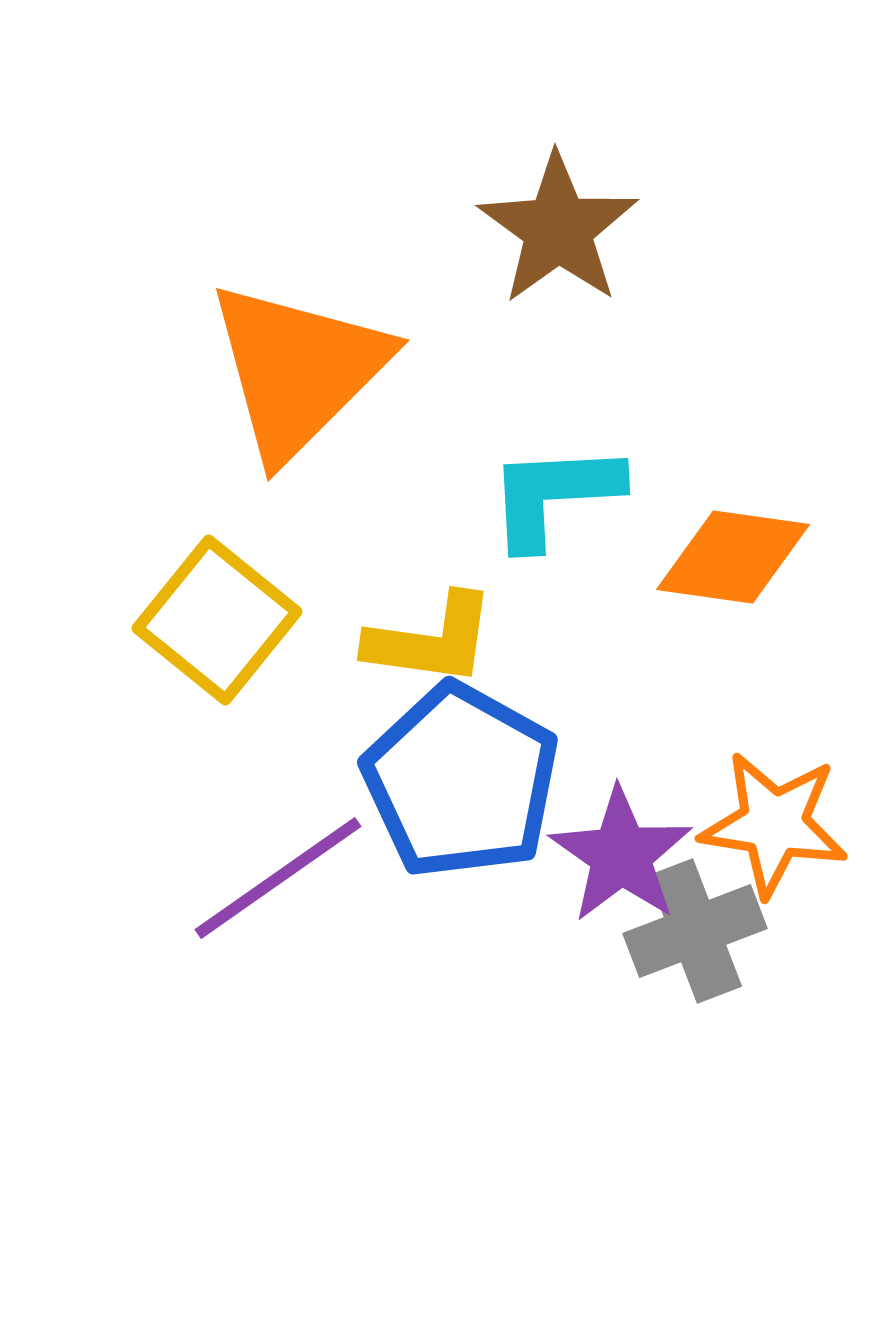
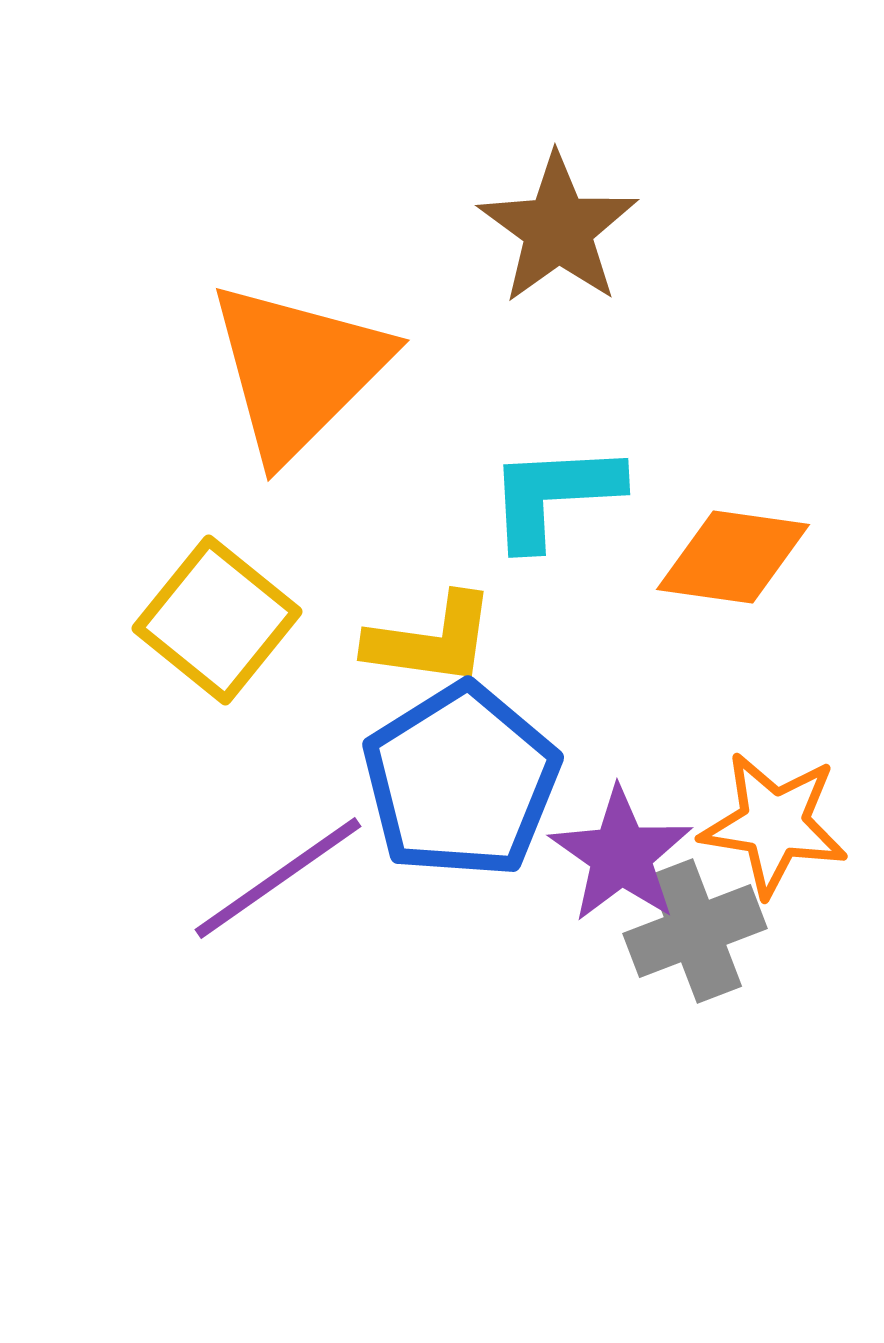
blue pentagon: rotated 11 degrees clockwise
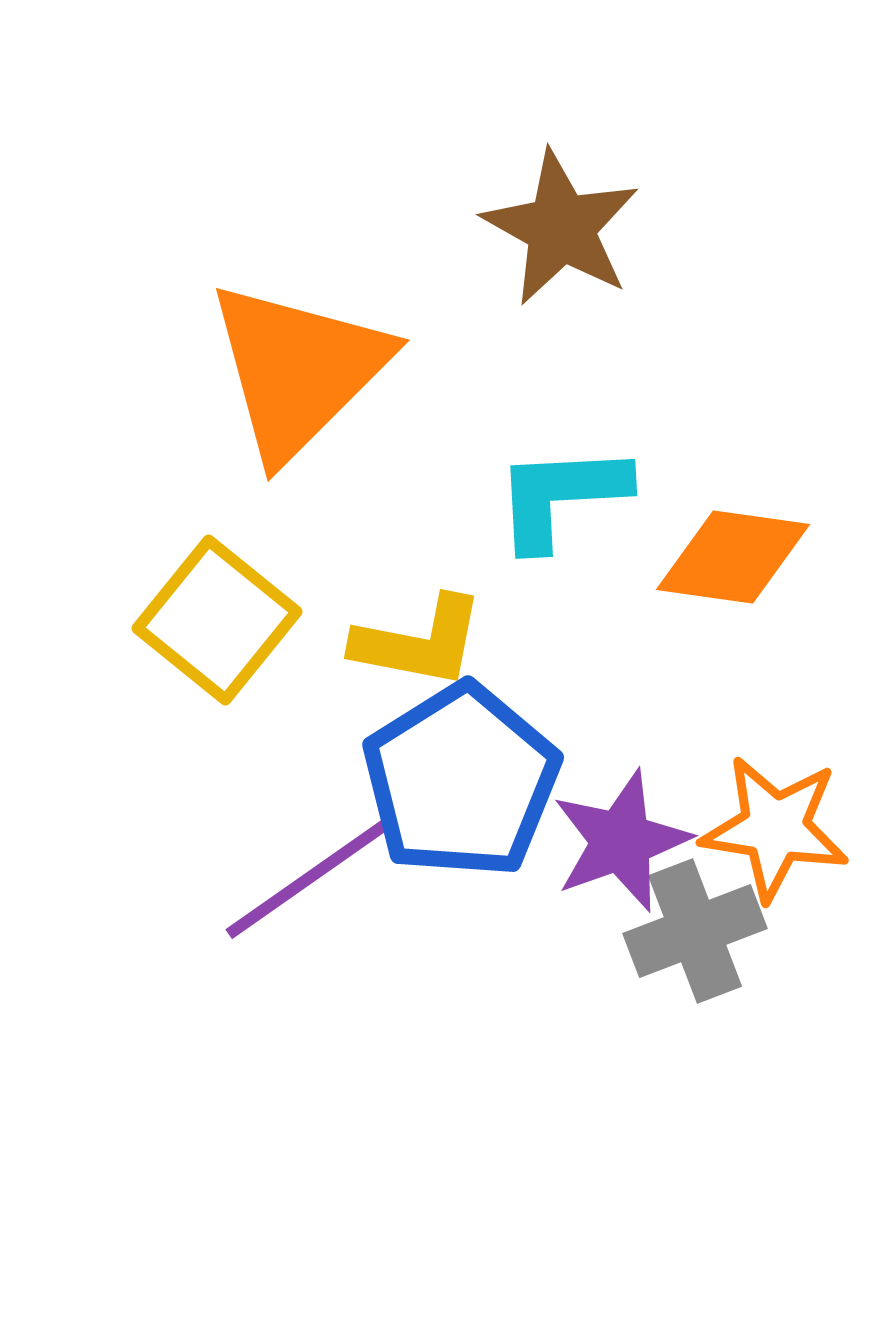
brown star: moved 3 px right, 1 px up; rotated 7 degrees counterclockwise
cyan L-shape: moved 7 px right, 1 px down
yellow L-shape: moved 12 px left, 2 px down; rotated 3 degrees clockwise
orange star: moved 1 px right, 4 px down
purple star: moved 14 px up; rotated 17 degrees clockwise
purple line: moved 31 px right
